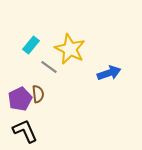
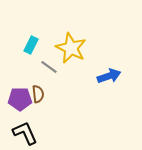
cyan rectangle: rotated 12 degrees counterclockwise
yellow star: moved 1 px right, 1 px up
blue arrow: moved 3 px down
purple pentagon: rotated 25 degrees clockwise
black L-shape: moved 2 px down
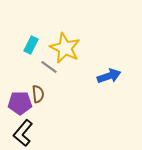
yellow star: moved 6 px left
purple pentagon: moved 4 px down
black L-shape: moved 2 px left; rotated 116 degrees counterclockwise
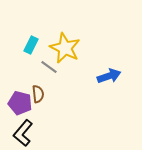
purple pentagon: rotated 15 degrees clockwise
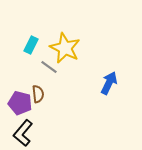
blue arrow: moved 7 px down; rotated 45 degrees counterclockwise
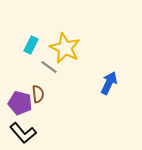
black L-shape: rotated 80 degrees counterclockwise
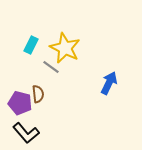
gray line: moved 2 px right
black L-shape: moved 3 px right
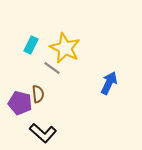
gray line: moved 1 px right, 1 px down
black L-shape: moved 17 px right; rotated 8 degrees counterclockwise
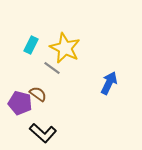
brown semicircle: rotated 48 degrees counterclockwise
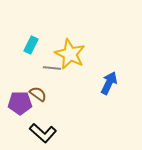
yellow star: moved 5 px right, 6 px down
gray line: rotated 30 degrees counterclockwise
purple pentagon: rotated 15 degrees counterclockwise
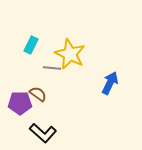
blue arrow: moved 1 px right
